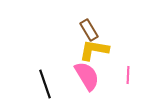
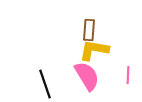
brown rectangle: rotated 35 degrees clockwise
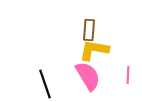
pink semicircle: moved 1 px right
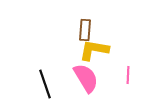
brown rectangle: moved 4 px left
pink semicircle: moved 2 px left, 2 px down
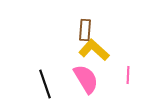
yellow L-shape: rotated 32 degrees clockwise
pink semicircle: moved 1 px down
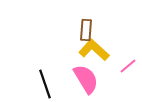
brown rectangle: moved 1 px right
pink line: moved 9 px up; rotated 48 degrees clockwise
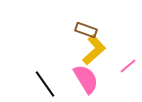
brown rectangle: rotated 75 degrees counterclockwise
yellow L-shape: rotated 96 degrees clockwise
black line: rotated 16 degrees counterclockwise
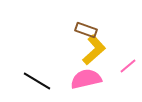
pink semicircle: rotated 72 degrees counterclockwise
black line: moved 8 px left, 3 px up; rotated 24 degrees counterclockwise
